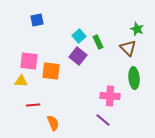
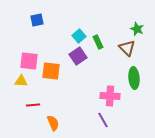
brown triangle: moved 1 px left
purple square: rotated 18 degrees clockwise
purple line: rotated 21 degrees clockwise
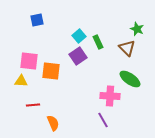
green ellipse: moved 4 px left, 1 px down; rotated 50 degrees counterclockwise
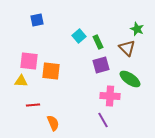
purple square: moved 23 px right, 9 px down; rotated 18 degrees clockwise
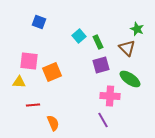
blue square: moved 2 px right, 2 px down; rotated 32 degrees clockwise
orange square: moved 1 px right, 1 px down; rotated 30 degrees counterclockwise
yellow triangle: moved 2 px left, 1 px down
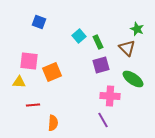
green ellipse: moved 3 px right
orange semicircle: rotated 28 degrees clockwise
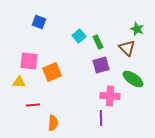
purple line: moved 2 px left, 2 px up; rotated 28 degrees clockwise
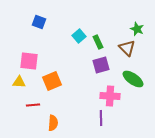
orange square: moved 9 px down
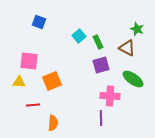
brown triangle: rotated 18 degrees counterclockwise
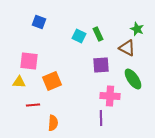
cyan square: rotated 24 degrees counterclockwise
green rectangle: moved 8 px up
purple square: rotated 12 degrees clockwise
green ellipse: rotated 20 degrees clockwise
